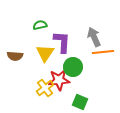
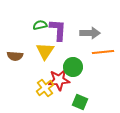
gray arrow: moved 4 px left, 4 px up; rotated 114 degrees clockwise
purple L-shape: moved 4 px left, 12 px up
yellow triangle: moved 2 px up
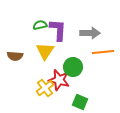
red star: rotated 20 degrees clockwise
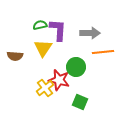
yellow triangle: moved 2 px left, 3 px up
green circle: moved 3 px right
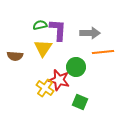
yellow cross: rotated 18 degrees counterclockwise
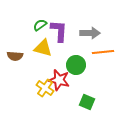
green semicircle: rotated 24 degrees counterclockwise
purple L-shape: moved 1 px right, 1 px down
yellow triangle: rotated 48 degrees counterclockwise
green circle: moved 2 px up
green square: moved 7 px right
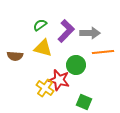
purple L-shape: moved 7 px right; rotated 40 degrees clockwise
green square: moved 3 px left
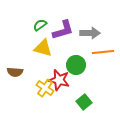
purple L-shape: moved 3 px left, 1 px up; rotated 30 degrees clockwise
brown semicircle: moved 16 px down
green square: rotated 28 degrees clockwise
